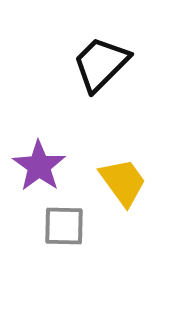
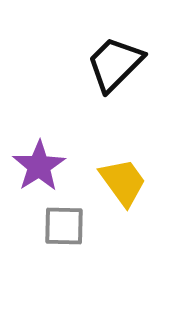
black trapezoid: moved 14 px right
purple star: rotated 4 degrees clockwise
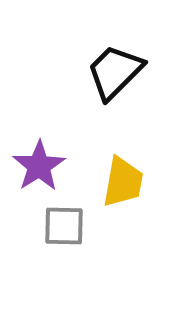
black trapezoid: moved 8 px down
yellow trapezoid: rotated 46 degrees clockwise
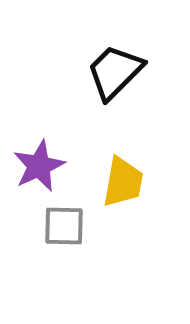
purple star: rotated 8 degrees clockwise
